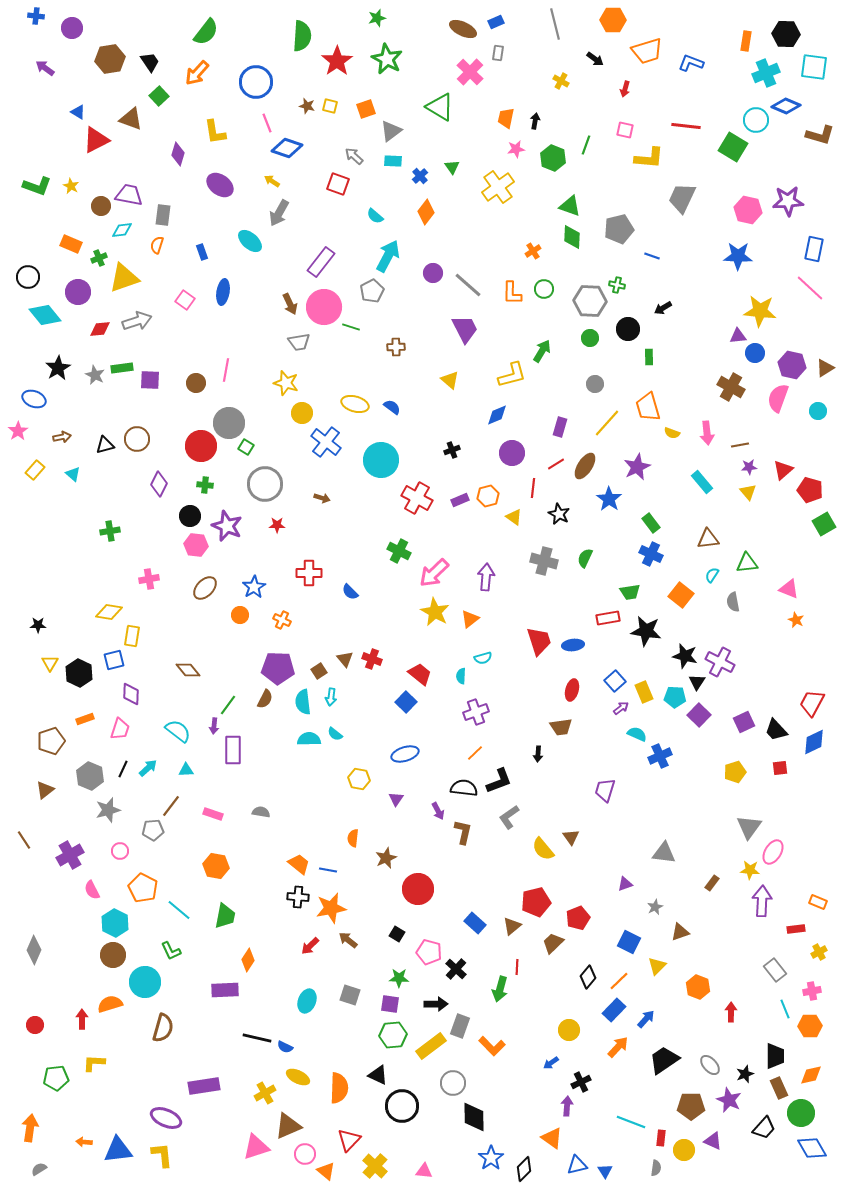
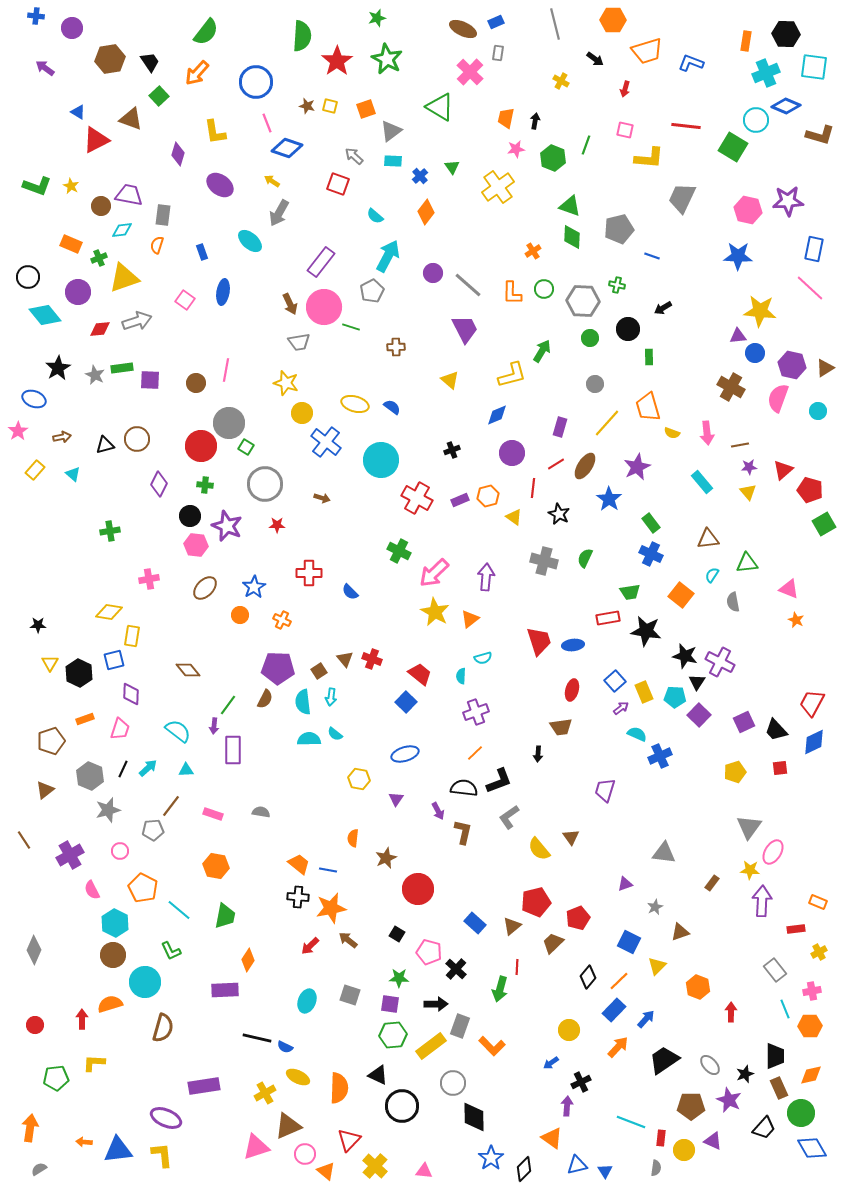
gray hexagon at (590, 301): moved 7 px left
yellow semicircle at (543, 849): moved 4 px left
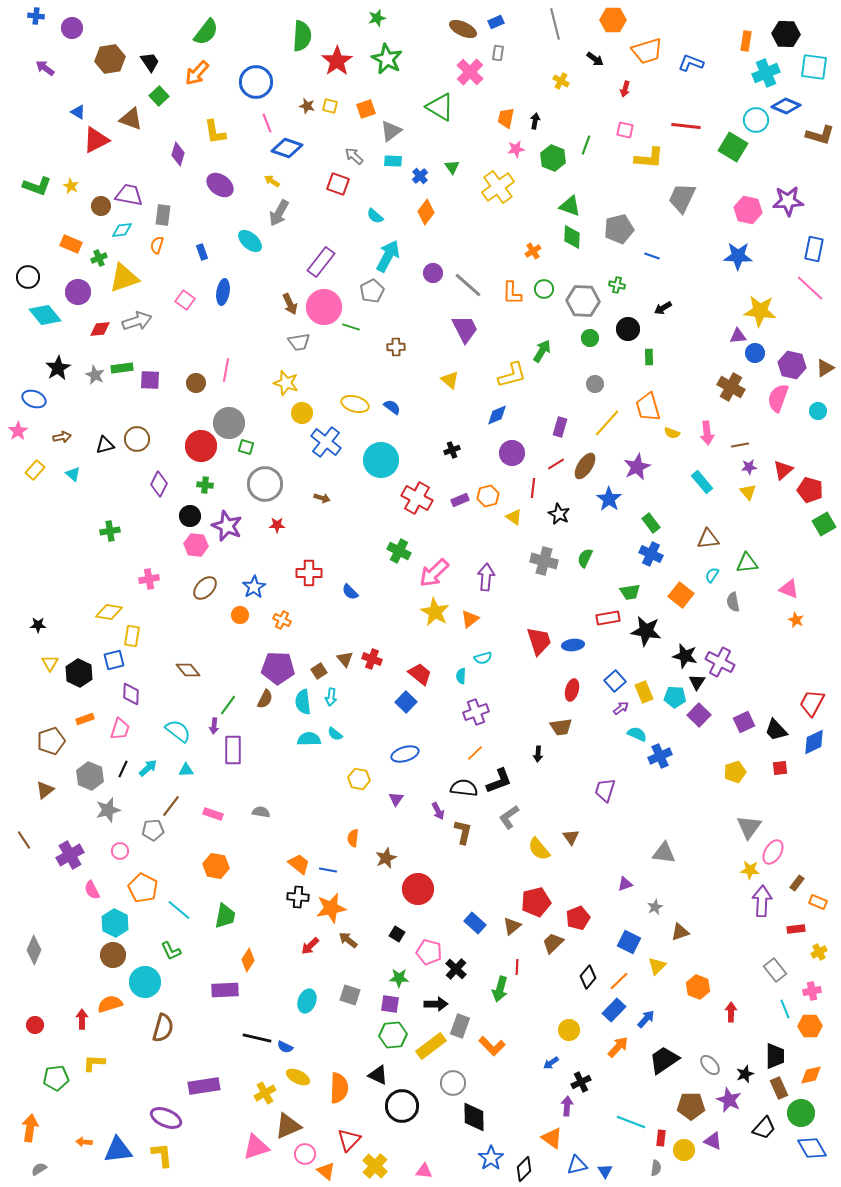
green square at (246, 447): rotated 14 degrees counterclockwise
brown rectangle at (712, 883): moved 85 px right
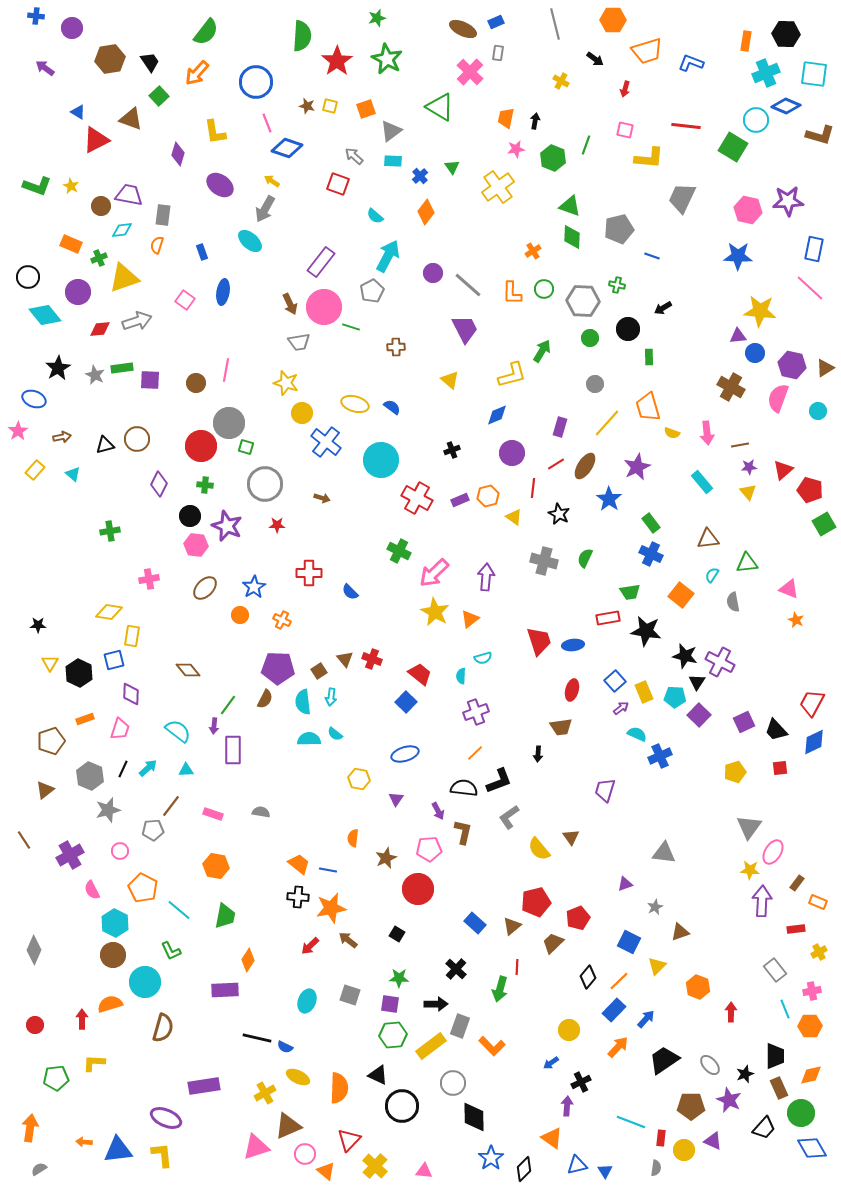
cyan square at (814, 67): moved 7 px down
gray arrow at (279, 213): moved 14 px left, 4 px up
pink pentagon at (429, 952): moved 103 px up; rotated 20 degrees counterclockwise
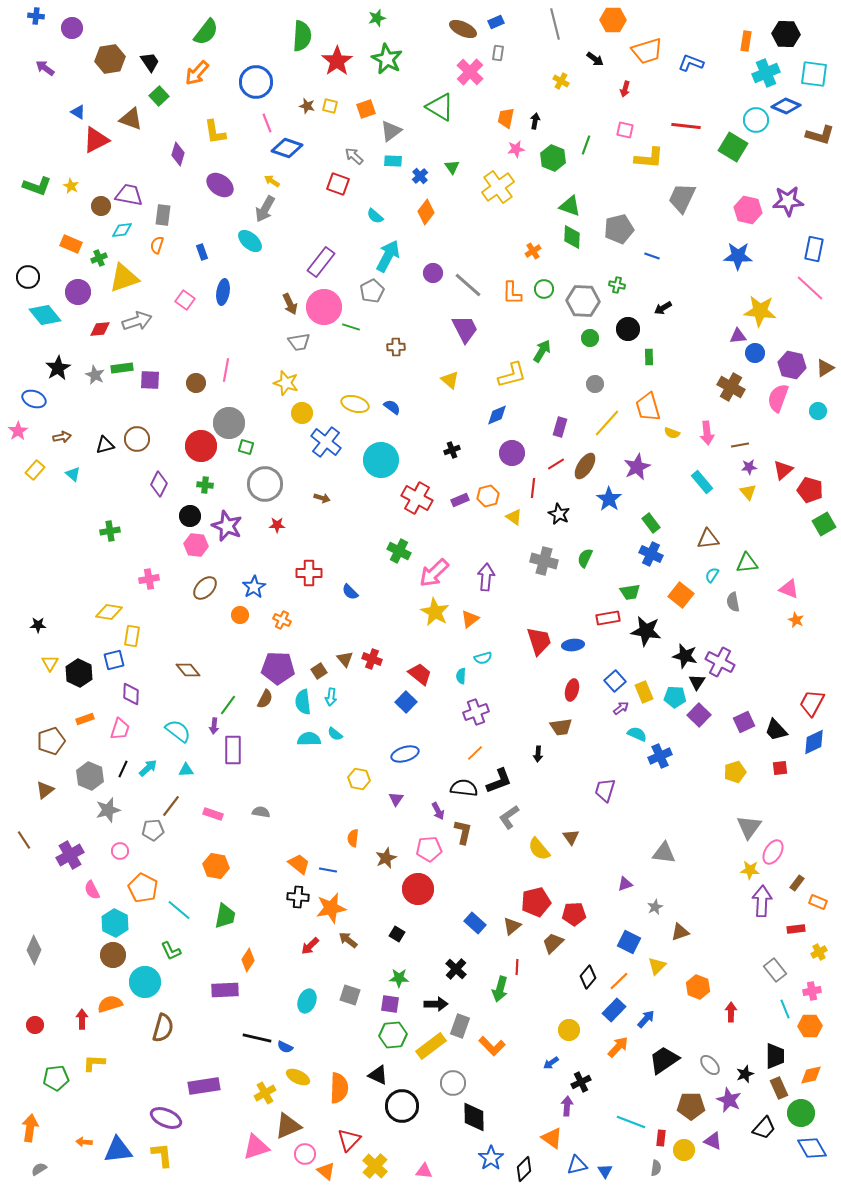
red pentagon at (578, 918): moved 4 px left, 4 px up; rotated 20 degrees clockwise
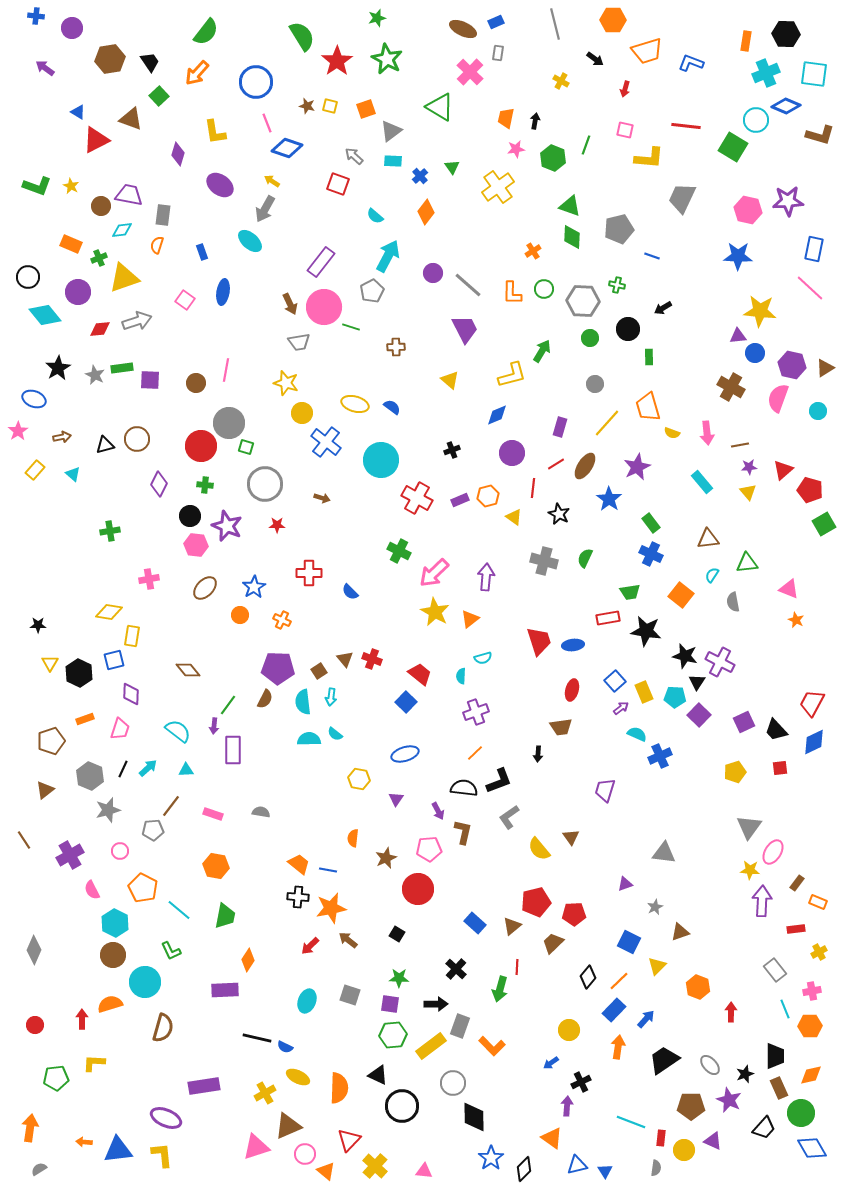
green semicircle at (302, 36): rotated 36 degrees counterclockwise
orange arrow at (618, 1047): rotated 35 degrees counterclockwise
